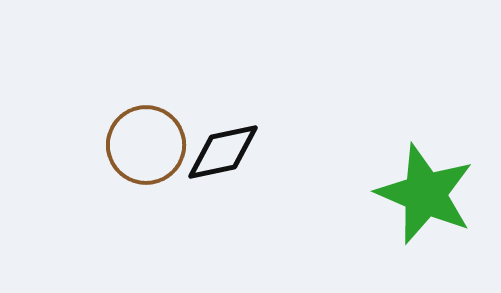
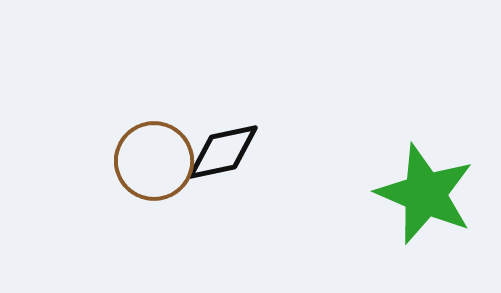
brown circle: moved 8 px right, 16 px down
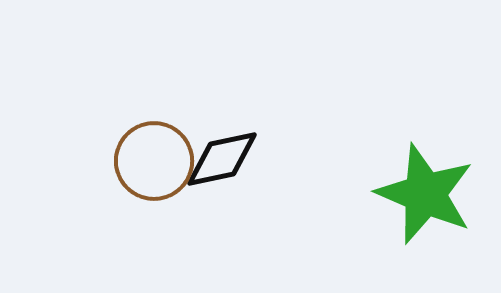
black diamond: moved 1 px left, 7 px down
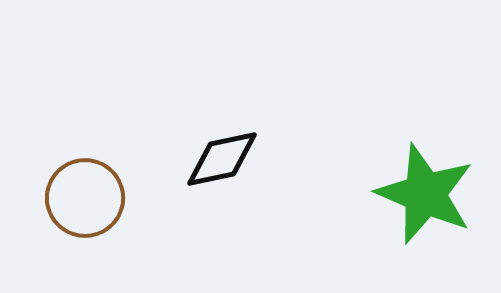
brown circle: moved 69 px left, 37 px down
